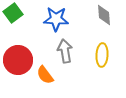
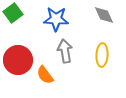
gray diamond: rotated 20 degrees counterclockwise
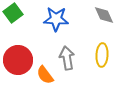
gray arrow: moved 2 px right, 7 px down
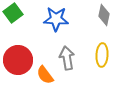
gray diamond: rotated 35 degrees clockwise
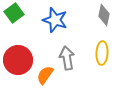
green square: moved 1 px right
blue star: moved 1 px left, 1 px down; rotated 15 degrees clockwise
yellow ellipse: moved 2 px up
orange semicircle: rotated 72 degrees clockwise
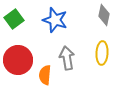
green square: moved 6 px down
orange semicircle: rotated 30 degrees counterclockwise
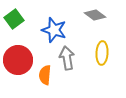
gray diamond: moved 9 px left; rotated 65 degrees counterclockwise
blue star: moved 1 px left, 10 px down
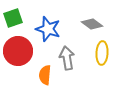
gray diamond: moved 3 px left, 9 px down
green square: moved 1 px left, 1 px up; rotated 18 degrees clockwise
blue star: moved 6 px left, 1 px up
red circle: moved 9 px up
